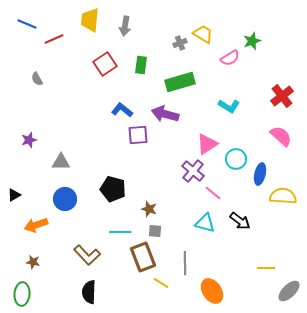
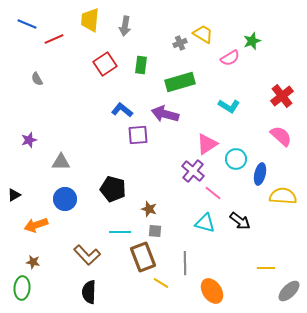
green ellipse at (22, 294): moved 6 px up
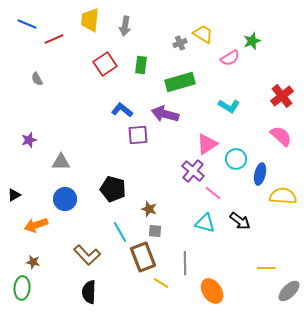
cyan line at (120, 232): rotated 60 degrees clockwise
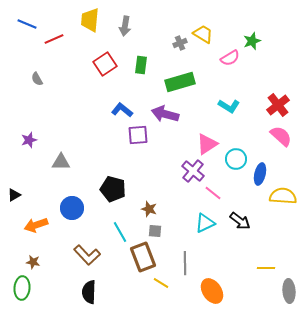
red cross at (282, 96): moved 4 px left, 9 px down
blue circle at (65, 199): moved 7 px right, 9 px down
cyan triangle at (205, 223): rotated 40 degrees counterclockwise
gray ellipse at (289, 291): rotated 50 degrees counterclockwise
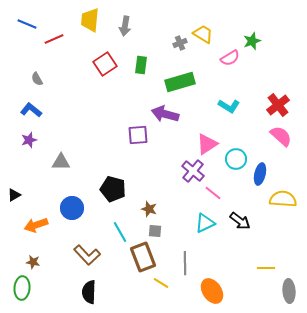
blue L-shape at (122, 110): moved 91 px left
yellow semicircle at (283, 196): moved 3 px down
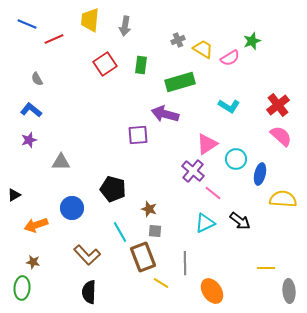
yellow trapezoid at (203, 34): moved 15 px down
gray cross at (180, 43): moved 2 px left, 3 px up
